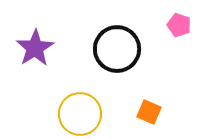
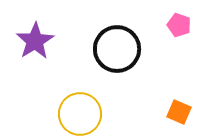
purple star: moved 7 px up
orange square: moved 30 px right
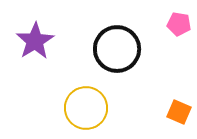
pink pentagon: moved 1 px up; rotated 10 degrees counterclockwise
yellow circle: moved 6 px right, 6 px up
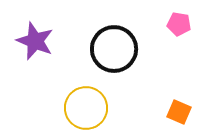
purple star: rotated 18 degrees counterclockwise
black circle: moved 3 px left
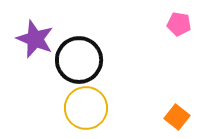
purple star: moved 2 px up
black circle: moved 35 px left, 11 px down
orange square: moved 2 px left, 5 px down; rotated 15 degrees clockwise
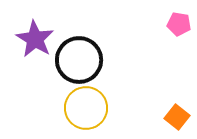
purple star: rotated 9 degrees clockwise
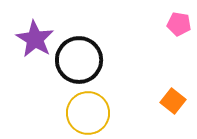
yellow circle: moved 2 px right, 5 px down
orange square: moved 4 px left, 16 px up
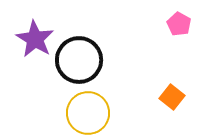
pink pentagon: rotated 20 degrees clockwise
orange square: moved 1 px left, 4 px up
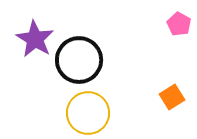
orange square: rotated 20 degrees clockwise
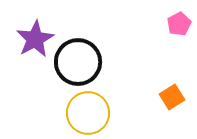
pink pentagon: rotated 15 degrees clockwise
purple star: rotated 12 degrees clockwise
black circle: moved 1 px left, 2 px down
